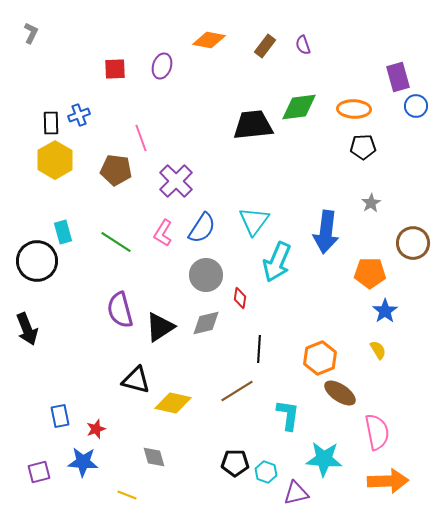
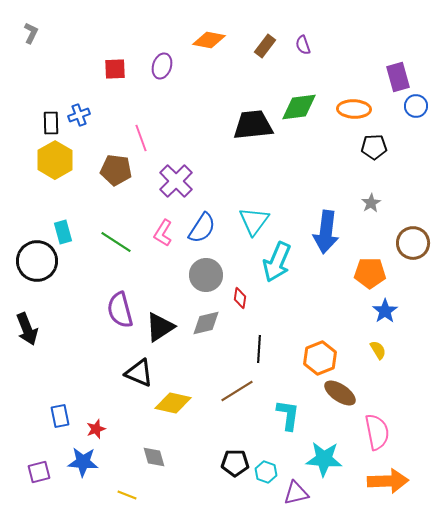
black pentagon at (363, 147): moved 11 px right
black triangle at (136, 380): moved 3 px right, 7 px up; rotated 8 degrees clockwise
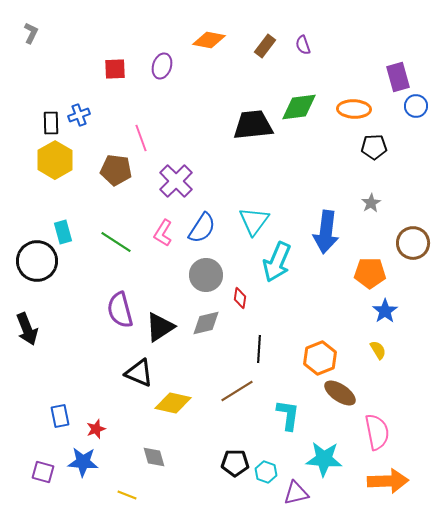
purple square at (39, 472): moved 4 px right; rotated 30 degrees clockwise
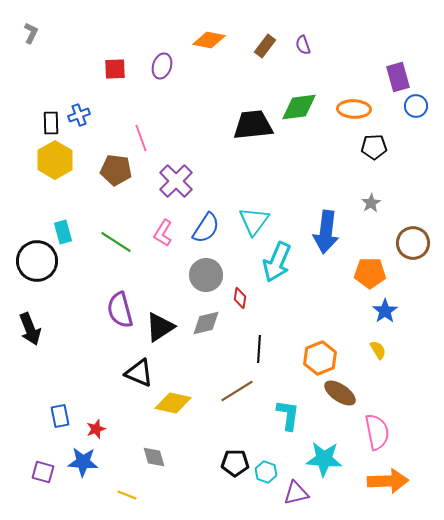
blue semicircle at (202, 228): moved 4 px right
black arrow at (27, 329): moved 3 px right
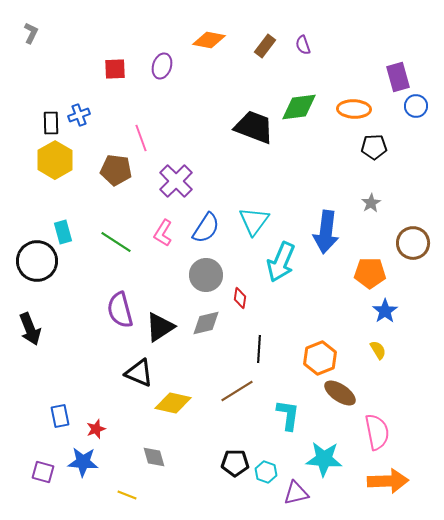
black trapezoid at (253, 125): moved 1 px right, 2 px down; rotated 27 degrees clockwise
cyan arrow at (277, 262): moved 4 px right
